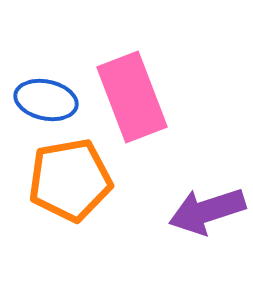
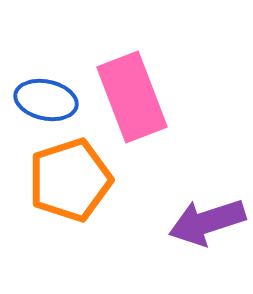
orange pentagon: rotated 8 degrees counterclockwise
purple arrow: moved 11 px down
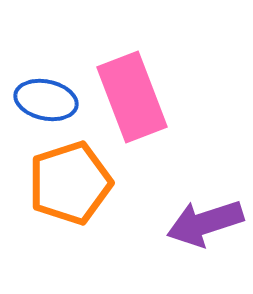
orange pentagon: moved 3 px down
purple arrow: moved 2 px left, 1 px down
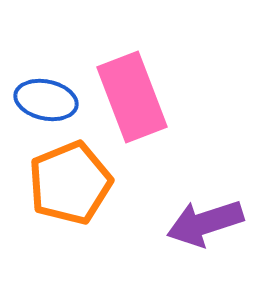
orange pentagon: rotated 4 degrees counterclockwise
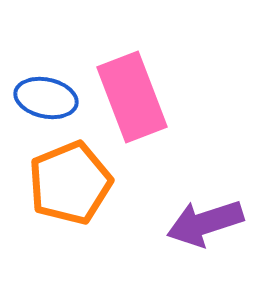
blue ellipse: moved 2 px up
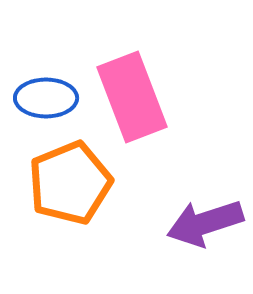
blue ellipse: rotated 12 degrees counterclockwise
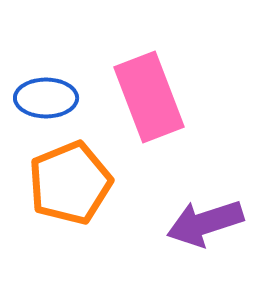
pink rectangle: moved 17 px right
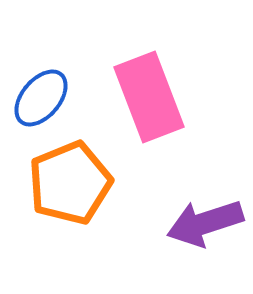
blue ellipse: moved 5 px left; rotated 50 degrees counterclockwise
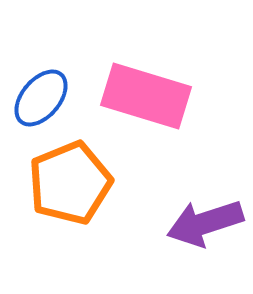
pink rectangle: moved 3 px left, 1 px up; rotated 52 degrees counterclockwise
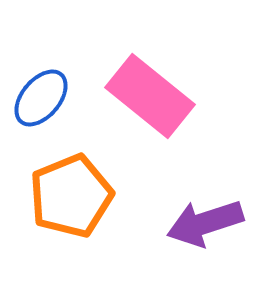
pink rectangle: moved 4 px right; rotated 22 degrees clockwise
orange pentagon: moved 1 px right, 13 px down
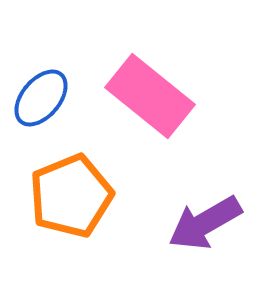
purple arrow: rotated 12 degrees counterclockwise
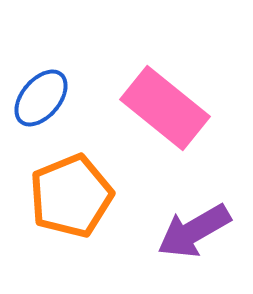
pink rectangle: moved 15 px right, 12 px down
purple arrow: moved 11 px left, 8 px down
